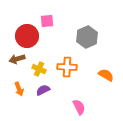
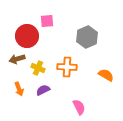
yellow cross: moved 1 px left, 1 px up
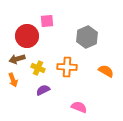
orange semicircle: moved 4 px up
orange arrow: moved 6 px left, 9 px up
pink semicircle: rotated 42 degrees counterclockwise
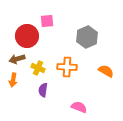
orange arrow: rotated 32 degrees clockwise
purple semicircle: rotated 56 degrees counterclockwise
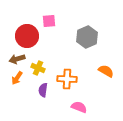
pink square: moved 2 px right
orange cross: moved 12 px down
orange arrow: moved 4 px right, 2 px up; rotated 24 degrees clockwise
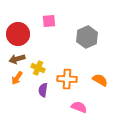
red circle: moved 9 px left, 2 px up
orange semicircle: moved 6 px left, 9 px down
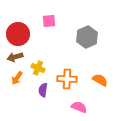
brown arrow: moved 2 px left, 2 px up
